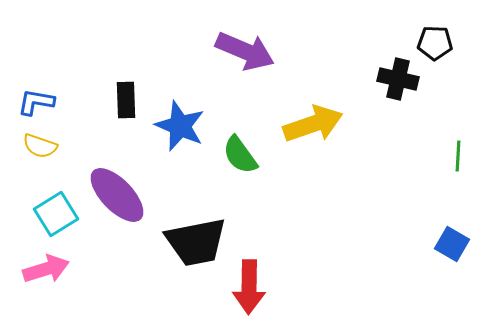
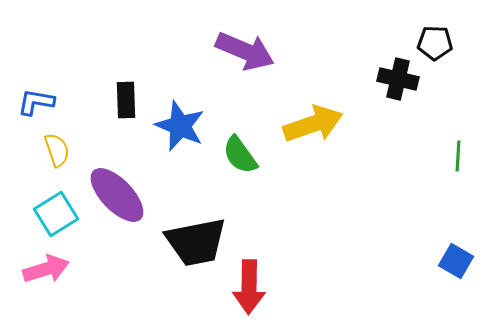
yellow semicircle: moved 17 px right, 4 px down; rotated 128 degrees counterclockwise
blue square: moved 4 px right, 17 px down
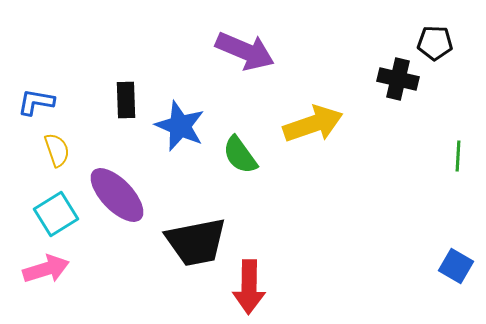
blue square: moved 5 px down
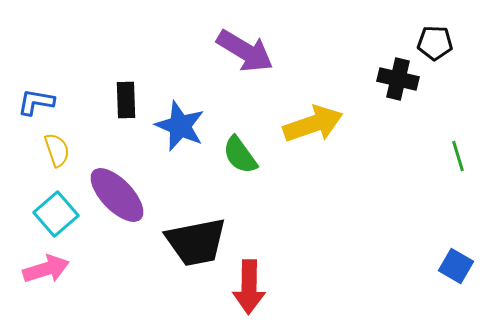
purple arrow: rotated 8 degrees clockwise
green line: rotated 20 degrees counterclockwise
cyan square: rotated 9 degrees counterclockwise
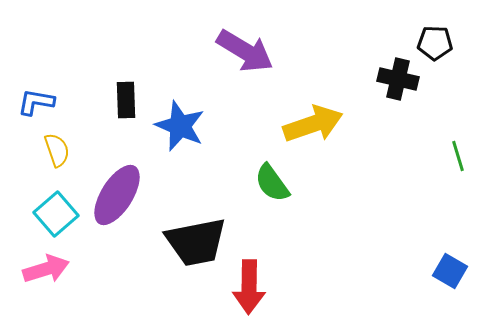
green semicircle: moved 32 px right, 28 px down
purple ellipse: rotated 76 degrees clockwise
blue square: moved 6 px left, 5 px down
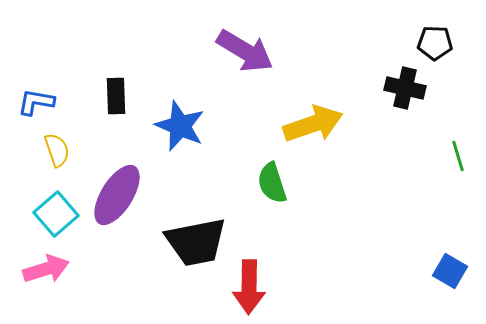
black cross: moved 7 px right, 9 px down
black rectangle: moved 10 px left, 4 px up
green semicircle: rotated 18 degrees clockwise
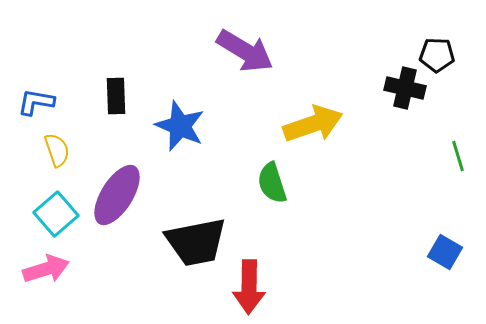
black pentagon: moved 2 px right, 12 px down
blue square: moved 5 px left, 19 px up
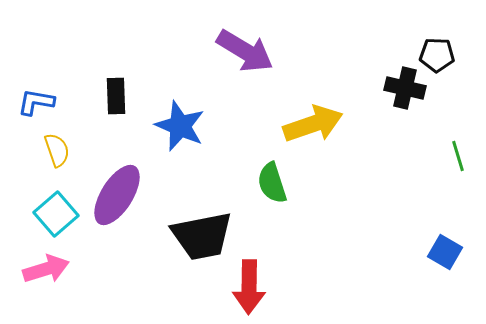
black trapezoid: moved 6 px right, 6 px up
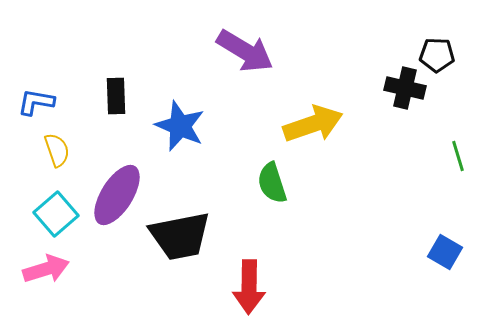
black trapezoid: moved 22 px left
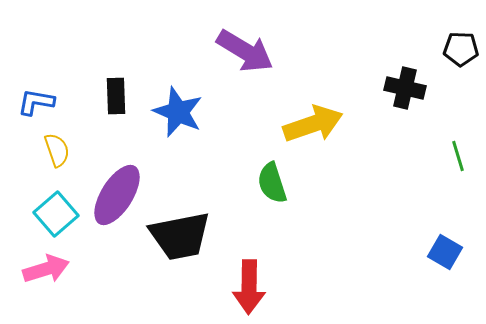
black pentagon: moved 24 px right, 6 px up
blue star: moved 2 px left, 14 px up
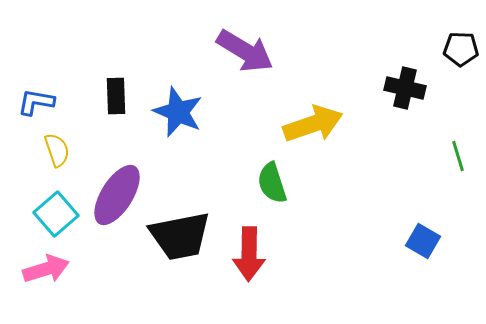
blue square: moved 22 px left, 11 px up
red arrow: moved 33 px up
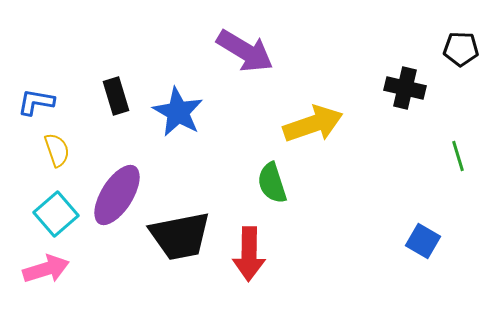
black rectangle: rotated 15 degrees counterclockwise
blue star: rotated 6 degrees clockwise
